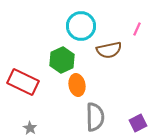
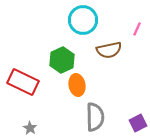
cyan circle: moved 2 px right, 6 px up
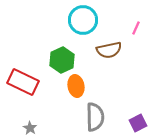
pink line: moved 1 px left, 1 px up
orange ellipse: moved 1 px left, 1 px down
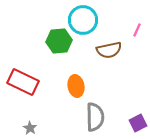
pink line: moved 1 px right, 2 px down
green hexagon: moved 3 px left, 19 px up; rotated 20 degrees clockwise
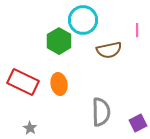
pink line: rotated 24 degrees counterclockwise
green hexagon: rotated 25 degrees counterclockwise
orange ellipse: moved 17 px left, 2 px up
gray semicircle: moved 6 px right, 5 px up
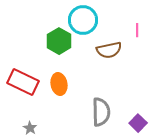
purple square: rotated 18 degrees counterclockwise
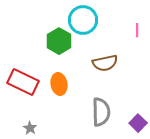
brown semicircle: moved 4 px left, 13 px down
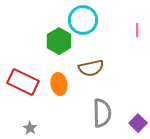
brown semicircle: moved 14 px left, 5 px down
gray semicircle: moved 1 px right, 1 px down
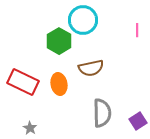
purple square: moved 2 px up; rotated 12 degrees clockwise
